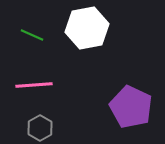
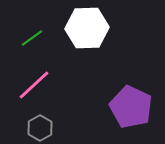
white hexagon: rotated 9 degrees clockwise
green line: moved 3 px down; rotated 60 degrees counterclockwise
pink line: rotated 39 degrees counterclockwise
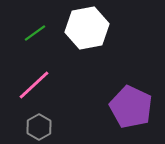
white hexagon: rotated 9 degrees counterclockwise
green line: moved 3 px right, 5 px up
gray hexagon: moved 1 px left, 1 px up
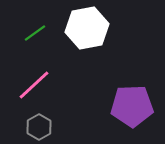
purple pentagon: moved 1 px right, 1 px up; rotated 27 degrees counterclockwise
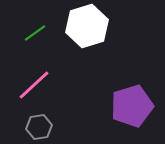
white hexagon: moved 2 px up; rotated 6 degrees counterclockwise
purple pentagon: rotated 15 degrees counterclockwise
gray hexagon: rotated 20 degrees clockwise
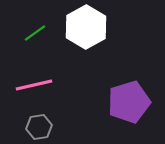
white hexagon: moved 1 px left, 1 px down; rotated 12 degrees counterclockwise
pink line: rotated 30 degrees clockwise
purple pentagon: moved 3 px left, 4 px up
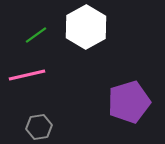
green line: moved 1 px right, 2 px down
pink line: moved 7 px left, 10 px up
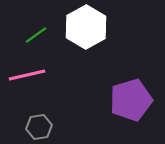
purple pentagon: moved 2 px right, 2 px up
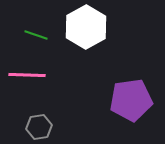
green line: rotated 55 degrees clockwise
pink line: rotated 15 degrees clockwise
purple pentagon: rotated 9 degrees clockwise
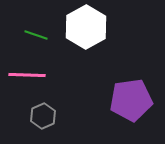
gray hexagon: moved 4 px right, 11 px up; rotated 15 degrees counterclockwise
